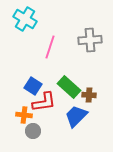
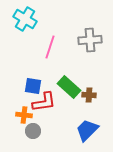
blue square: rotated 24 degrees counterclockwise
blue trapezoid: moved 11 px right, 14 px down
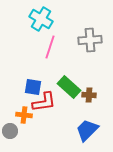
cyan cross: moved 16 px right
blue square: moved 1 px down
gray circle: moved 23 px left
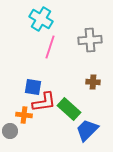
green rectangle: moved 22 px down
brown cross: moved 4 px right, 13 px up
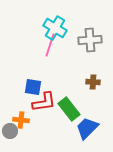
cyan cross: moved 14 px right, 9 px down
pink line: moved 2 px up
green rectangle: rotated 10 degrees clockwise
orange cross: moved 3 px left, 5 px down
blue trapezoid: moved 2 px up
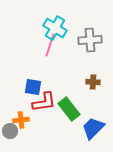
orange cross: rotated 14 degrees counterclockwise
blue trapezoid: moved 6 px right
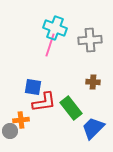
cyan cross: rotated 10 degrees counterclockwise
green rectangle: moved 2 px right, 1 px up
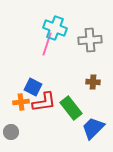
pink line: moved 3 px left, 1 px up
blue square: rotated 18 degrees clockwise
orange cross: moved 18 px up
gray circle: moved 1 px right, 1 px down
